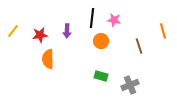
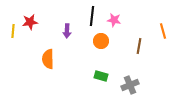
black line: moved 2 px up
yellow line: rotated 32 degrees counterclockwise
red star: moved 10 px left, 13 px up
brown line: rotated 28 degrees clockwise
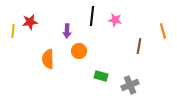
pink star: moved 1 px right
orange circle: moved 22 px left, 10 px down
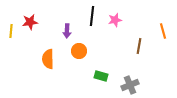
pink star: rotated 24 degrees counterclockwise
yellow line: moved 2 px left
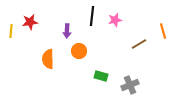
brown line: moved 2 px up; rotated 49 degrees clockwise
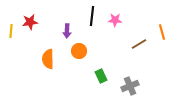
pink star: rotated 16 degrees clockwise
orange line: moved 1 px left, 1 px down
green rectangle: rotated 48 degrees clockwise
gray cross: moved 1 px down
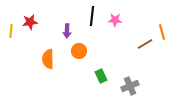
brown line: moved 6 px right
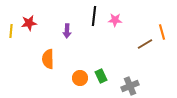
black line: moved 2 px right
red star: moved 1 px left, 1 px down
orange circle: moved 1 px right, 27 px down
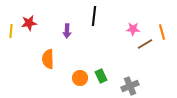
pink star: moved 18 px right, 9 px down
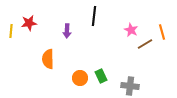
pink star: moved 2 px left, 1 px down; rotated 24 degrees clockwise
gray cross: rotated 30 degrees clockwise
